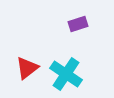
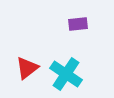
purple rectangle: rotated 12 degrees clockwise
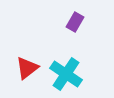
purple rectangle: moved 3 px left, 2 px up; rotated 54 degrees counterclockwise
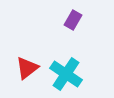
purple rectangle: moved 2 px left, 2 px up
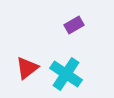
purple rectangle: moved 1 px right, 5 px down; rotated 30 degrees clockwise
